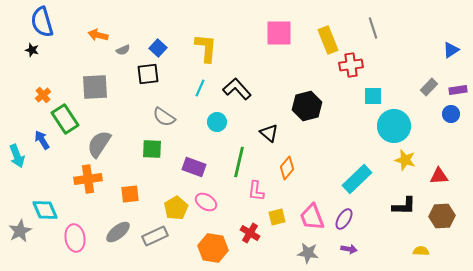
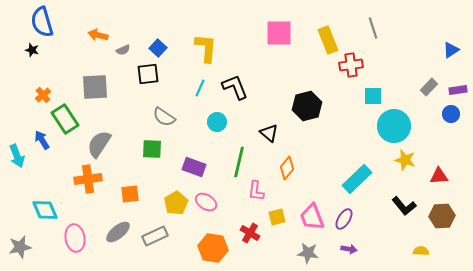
black L-shape at (237, 89): moved 2 px left, 2 px up; rotated 20 degrees clockwise
black L-shape at (404, 206): rotated 50 degrees clockwise
yellow pentagon at (176, 208): moved 5 px up
gray star at (20, 231): moved 16 px down; rotated 15 degrees clockwise
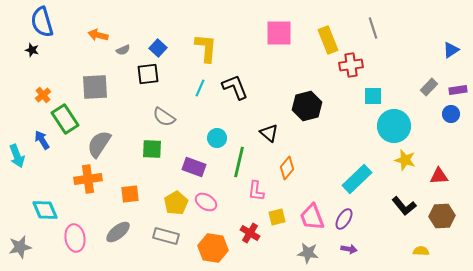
cyan circle at (217, 122): moved 16 px down
gray rectangle at (155, 236): moved 11 px right; rotated 40 degrees clockwise
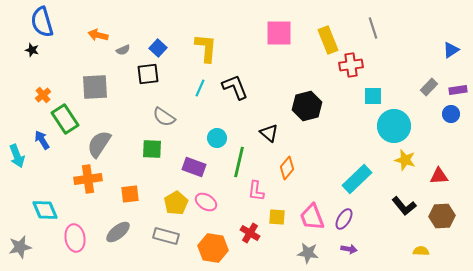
yellow square at (277, 217): rotated 18 degrees clockwise
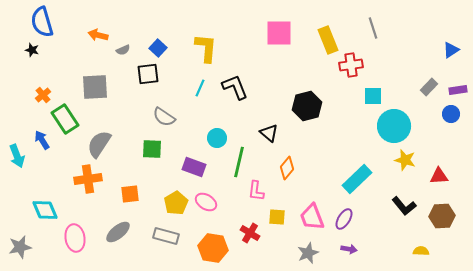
gray star at (308, 253): rotated 30 degrees counterclockwise
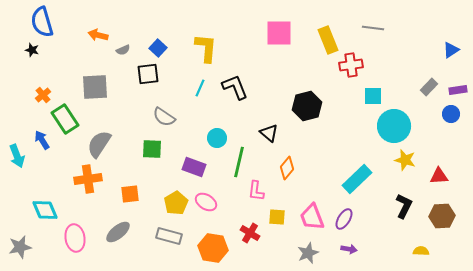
gray line at (373, 28): rotated 65 degrees counterclockwise
black L-shape at (404, 206): rotated 115 degrees counterclockwise
gray rectangle at (166, 236): moved 3 px right
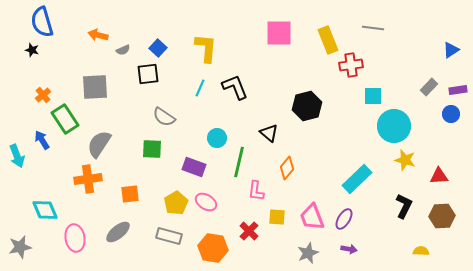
red cross at (250, 233): moved 1 px left, 2 px up; rotated 12 degrees clockwise
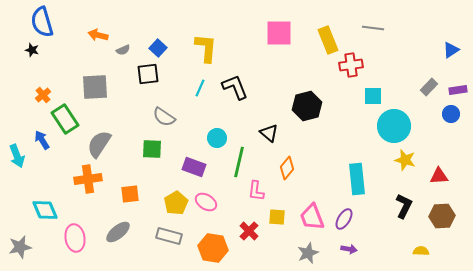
cyan rectangle at (357, 179): rotated 52 degrees counterclockwise
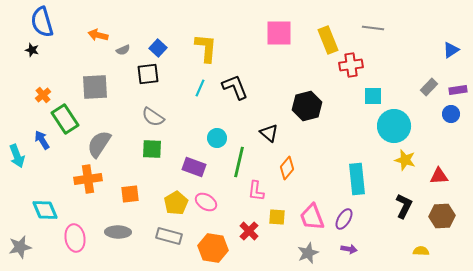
gray semicircle at (164, 117): moved 11 px left
gray ellipse at (118, 232): rotated 40 degrees clockwise
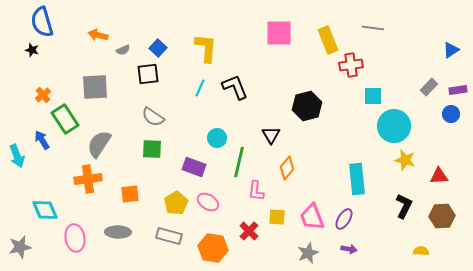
black triangle at (269, 133): moved 2 px right, 2 px down; rotated 18 degrees clockwise
pink ellipse at (206, 202): moved 2 px right
